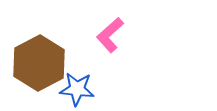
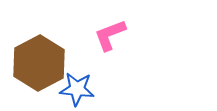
pink L-shape: rotated 21 degrees clockwise
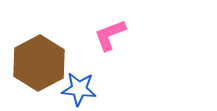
blue star: moved 2 px right
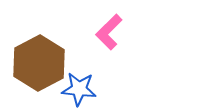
pink L-shape: moved 1 px left, 3 px up; rotated 24 degrees counterclockwise
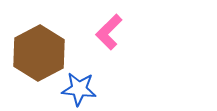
brown hexagon: moved 10 px up
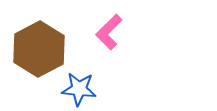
brown hexagon: moved 4 px up
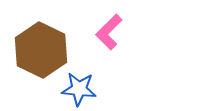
brown hexagon: moved 2 px right, 1 px down; rotated 6 degrees counterclockwise
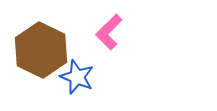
blue star: moved 2 px left, 12 px up; rotated 16 degrees clockwise
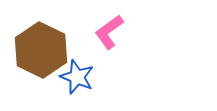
pink L-shape: rotated 9 degrees clockwise
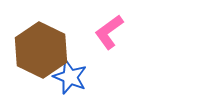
blue star: moved 7 px left
